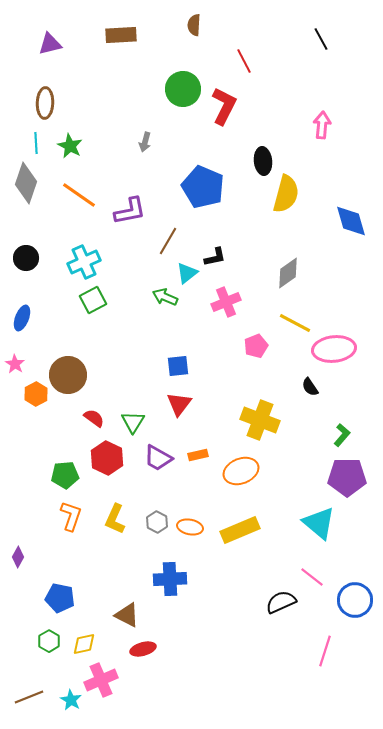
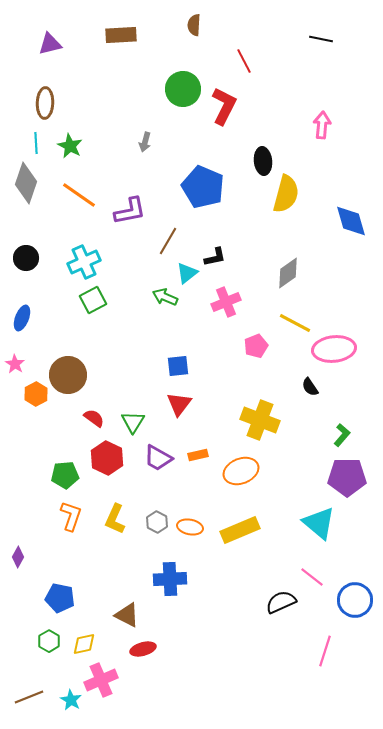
black line at (321, 39): rotated 50 degrees counterclockwise
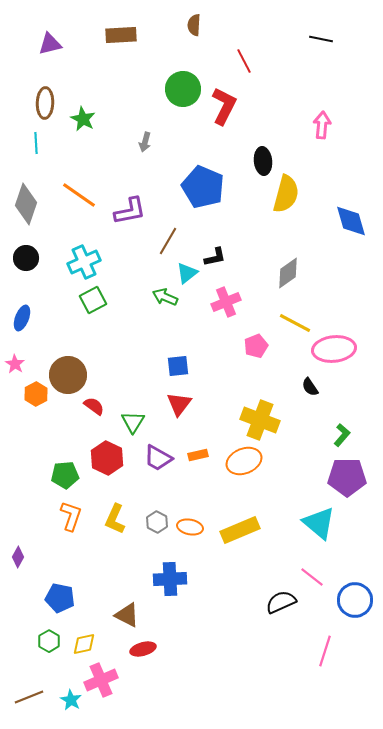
green star at (70, 146): moved 13 px right, 27 px up
gray diamond at (26, 183): moved 21 px down
red semicircle at (94, 418): moved 12 px up
orange ellipse at (241, 471): moved 3 px right, 10 px up
